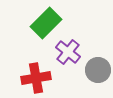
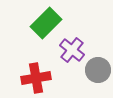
purple cross: moved 4 px right, 2 px up
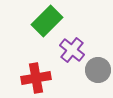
green rectangle: moved 1 px right, 2 px up
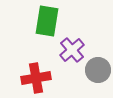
green rectangle: rotated 36 degrees counterclockwise
purple cross: rotated 10 degrees clockwise
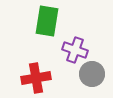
purple cross: moved 3 px right; rotated 30 degrees counterclockwise
gray circle: moved 6 px left, 4 px down
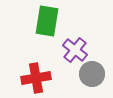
purple cross: rotated 20 degrees clockwise
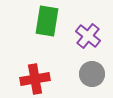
purple cross: moved 13 px right, 14 px up
red cross: moved 1 px left, 1 px down
